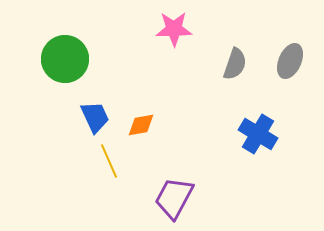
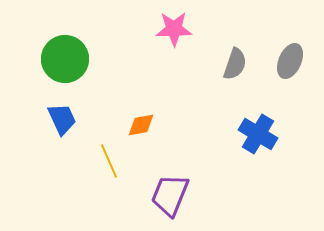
blue trapezoid: moved 33 px left, 2 px down
purple trapezoid: moved 4 px left, 3 px up; rotated 6 degrees counterclockwise
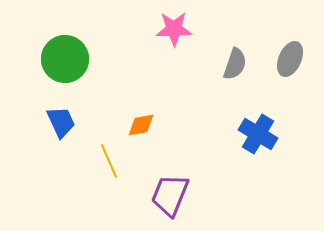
gray ellipse: moved 2 px up
blue trapezoid: moved 1 px left, 3 px down
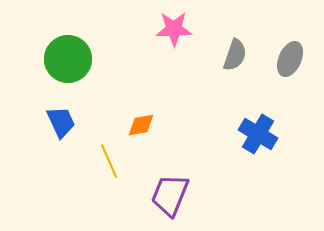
green circle: moved 3 px right
gray semicircle: moved 9 px up
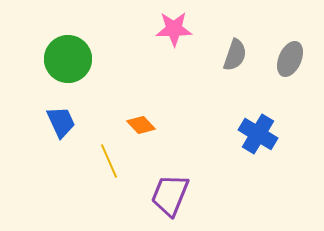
orange diamond: rotated 56 degrees clockwise
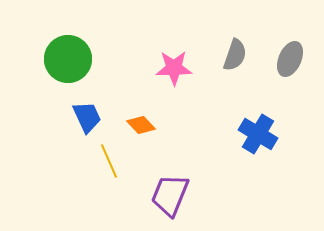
pink star: moved 39 px down
blue trapezoid: moved 26 px right, 5 px up
